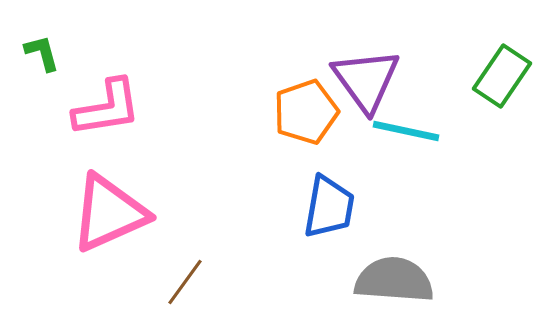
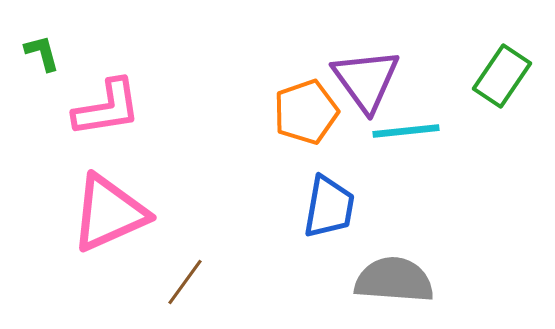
cyan line: rotated 18 degrees counterclockwise
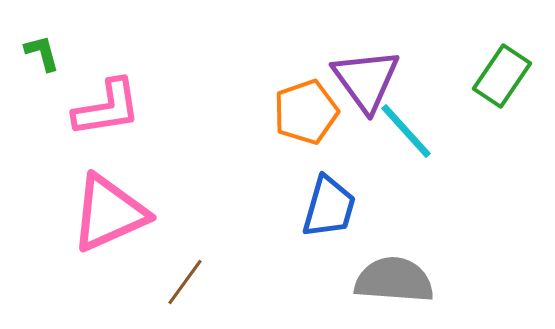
cyan line: rotated 54 degrees clockwise
blue trapezoid: rotated 6 degrees clockwise
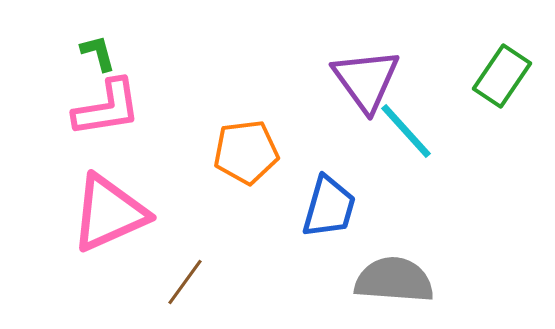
green L-shape: moved 56 px right
orange pentagon: moved 60 px left, 40 px down; rotated 12 degrees clockwise
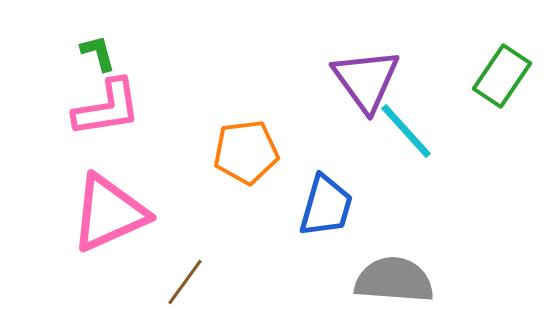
blue trapezoid: moved 3 px left, 1 px up
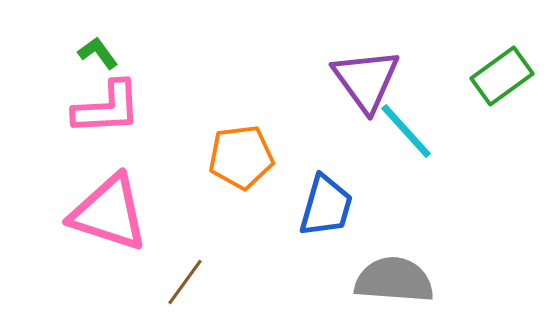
green L-shape: rotated 21 degrees counterclockwise
green rectangle: rotated 20 degrees clockwise
pink L-shape: rotated 6 degrees clockwise
orange pentagon: moved 5 px left, 5 px down
pink triangle: rotated 42 degrees clockwise
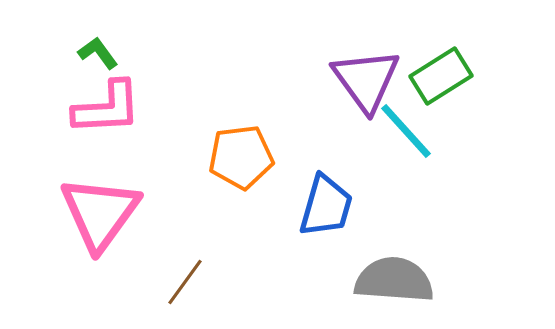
green rectangle: moved 61 px left; rotated 4 degrees clockwise
pink triangle: moved 9 px left; rotated 48 degrees clockwise
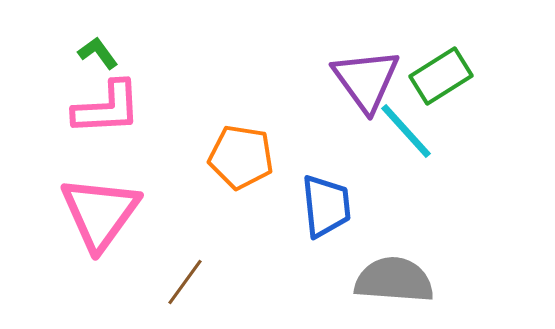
orange pentagon: rotated 16 degrees clockwise
blue trapezoid: rotated 22 degrees counterclockwise
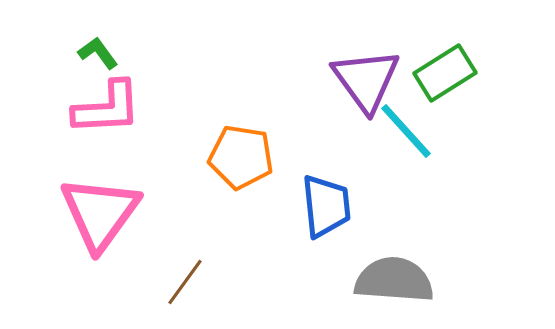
green rectangle: moved 4 px right, 3 px up
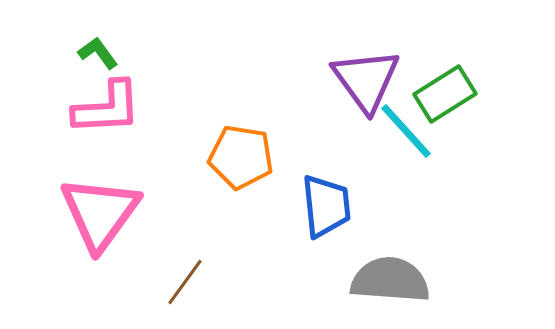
green rectangle: moved 21 px down
gray semicircle: moved 4 px left
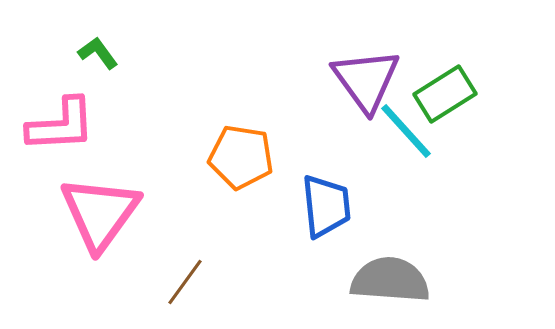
pink L-shape: moved 46 px left, 17 px down
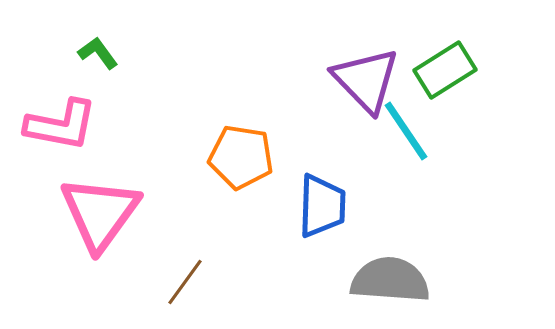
purple triangle: rotated 8 degrees counterclockwise
green rectangle: moved 24 px up
pink L-shape: rotated 14 degrees clockwise
cyan line: rotated 8 degrees clockwise
blue trapezoid: moved 4 px left; rotated 8 degrees clockwise
